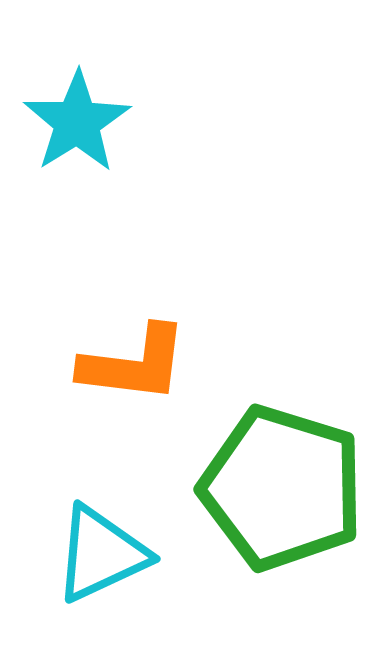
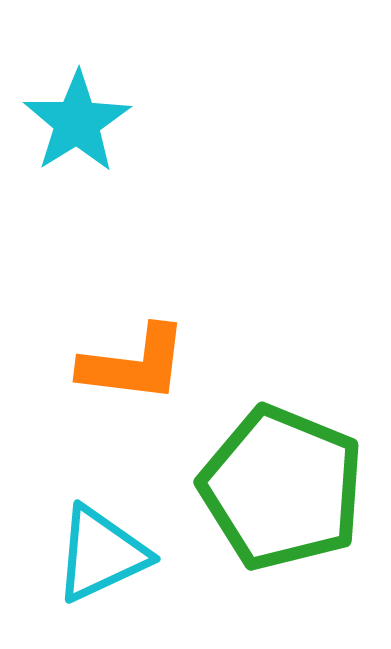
green pentagon: rotated 5 degrees clockwise
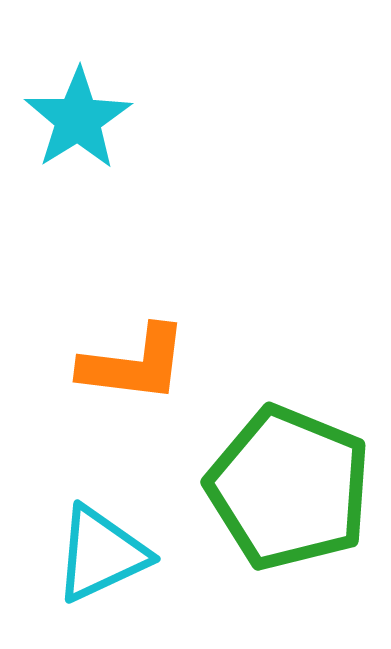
cyan star: moved 1 px right, 3 px up
green pentagon: moved 7 px right
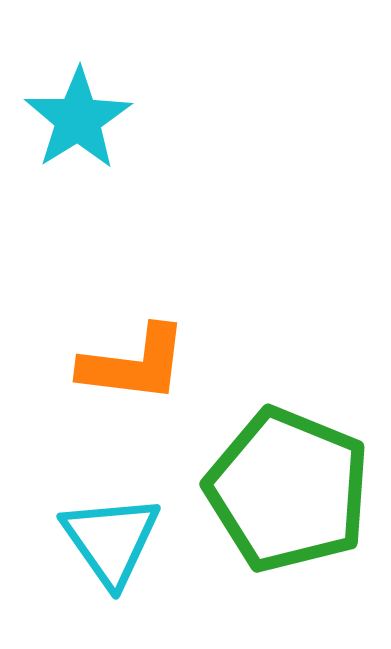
green pentagon: moved 1 px left, 2 px down
cyan triangle: moved 10 px right, 14 px up; rotated 40 degrees counterclockwise
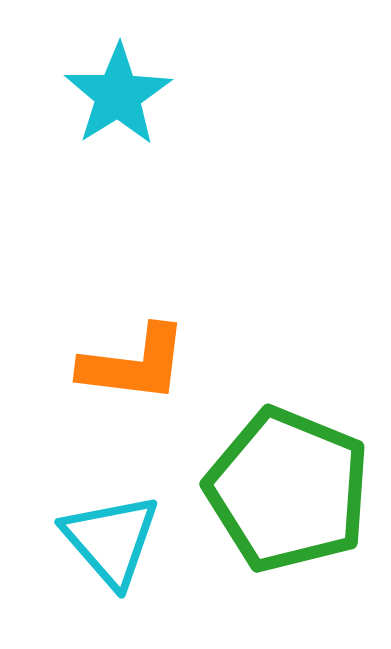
cyan star: moved 40 px right, 24 px up
cyan triangle: rotated 6 degrees counterclockwise
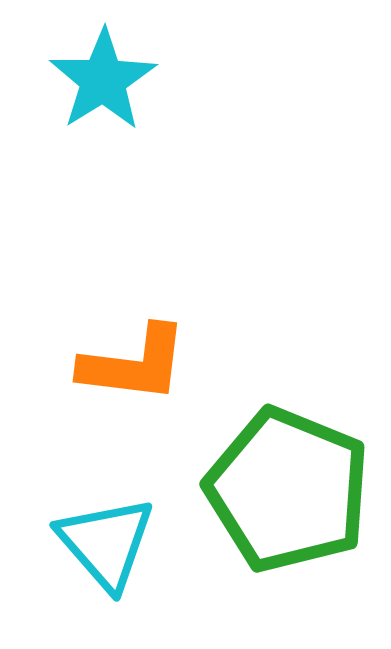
cyan star: moved 15 px left, 15 px up
cyan triangle: moved 5 px left, 3 px down
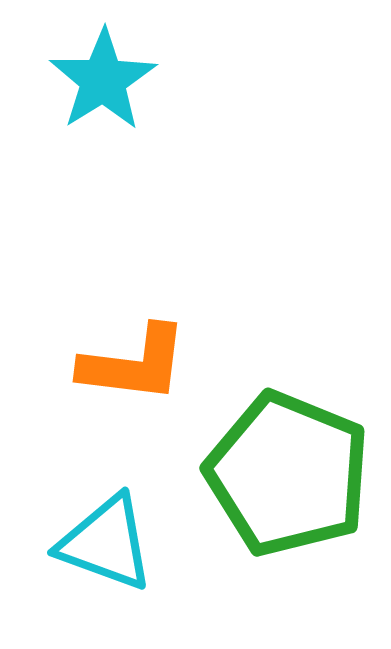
green pentagon: moved 16 px up
cyan triangle: rotated 29 degrees counterclockwise
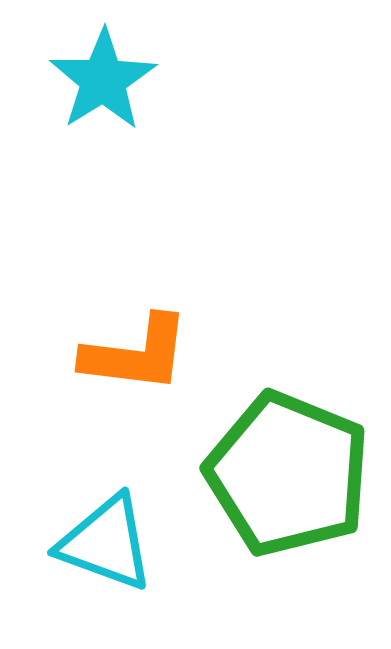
orange L-shape: moved 2 px right, 10 px up
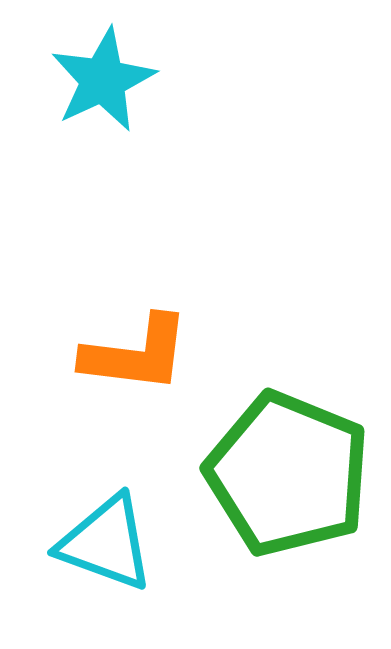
cyan star: rotated 7 degrees clockwise
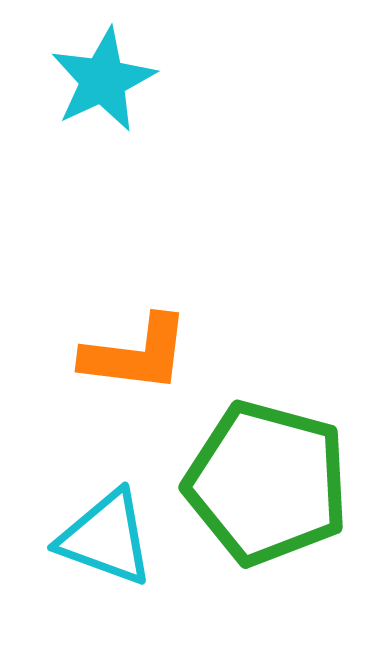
green pentagon: moved 21 px left, 9 px down; rotated 7 degrees counterclockwise
cyan triangle: moved 5 px up
